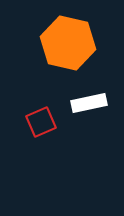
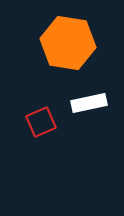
orange hexagon: rotated 4 degrees counterclockwise
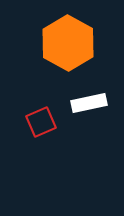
orange hexagon: rotated 20 degrees clockwise
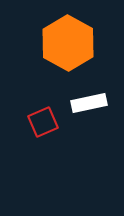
red square: moved 2 px right
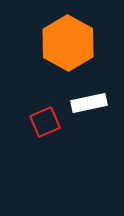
red square: moved 2 px right
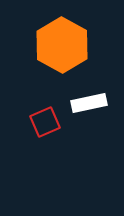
orange hexagon: moved 6 px left, 2 px down
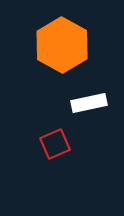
red square: moved 10 px right, 22 px down
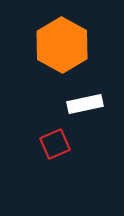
white rectangle: moved 4 px left, 1 px down
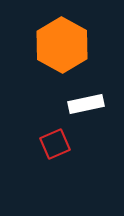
white rectangle: moved 1 px right
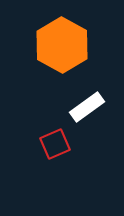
white rectangle: moved 1 px right, 3 px down; rotated 24 degrees counterclockwise
